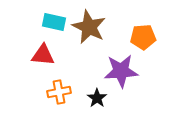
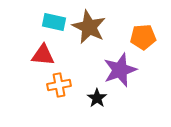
purple star: moved 1 px left, 1 px up; rotated 16 degrees counterclockwise
orange cross: moved 7 px up
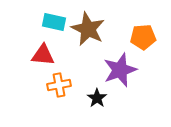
brown star: moved 1 px left, 2 px down
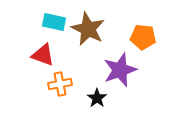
orange pentagon: rotated 10 degrees clockwise
red triangle: rotated 15 degrees clockwise
orange cross: moved 1 px right, 1 px up
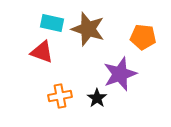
cyan rectangle: moved 2 px left, 1 px down
brown star: rotated 8 degrees counterclockwise
red triangle: moved 1 px left, 3 px up
purple star: moved 4 px down
orange cross: moved 12 px down
